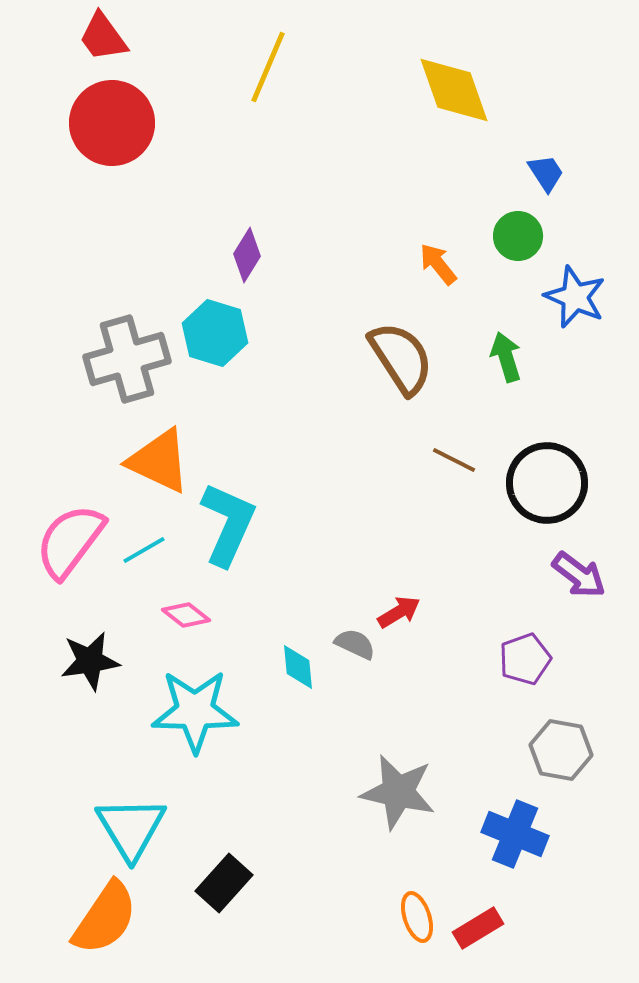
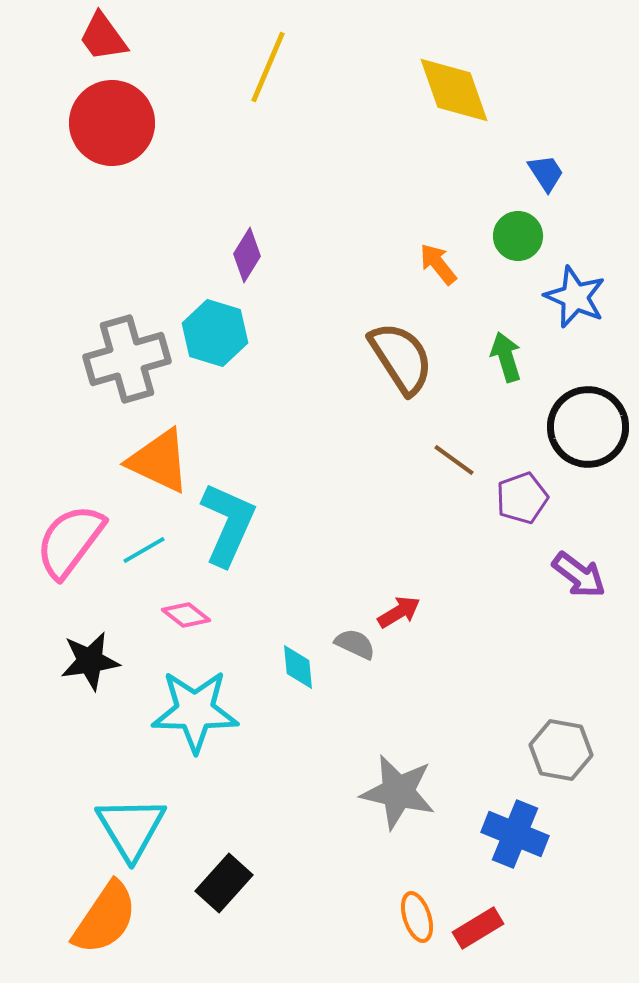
brown line: rotated 9 degrees clockwise
black circle: moved 41 px right, 56 px up
purple pentagon: moved 3 px left, 161 px up
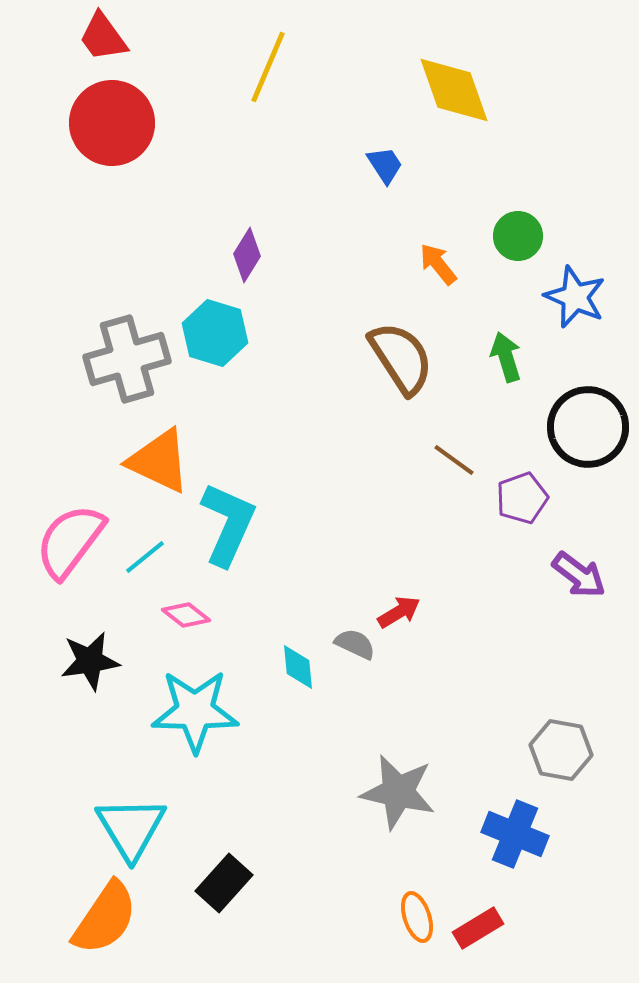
blue trapezoid: moved 161 px left, 8 px up
cyan line: moved 1 px right, 7 px down; rotated 9 degrees counterclockwise
